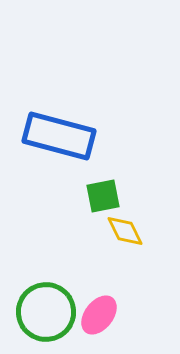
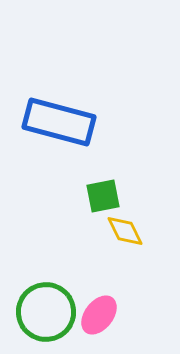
blue rectangle: moved 14 px up
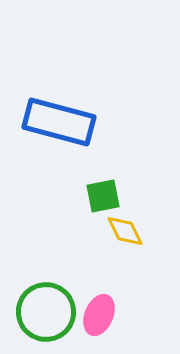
pink ellipse: rotated 15 degrees counterclockwise
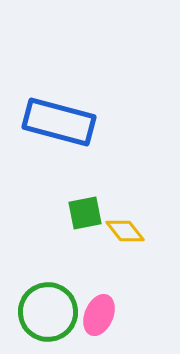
green square: moved 18 px left, 17 px down
yellow diamond: rotated 12 degrees counterclockwise
green circle: moved 2 px right
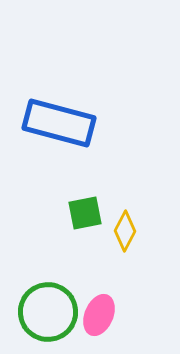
blue rectangle: moved 1 px down
yellow diamond: rotated 66 degrees clockwise
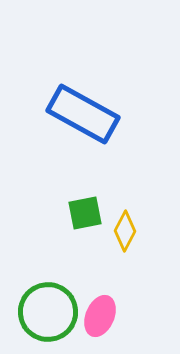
blue rectangle: moved 24 px right, 9 px up; rotated 14 degrees clockwise
pink ellipse: moved 1 px right, 1 px down
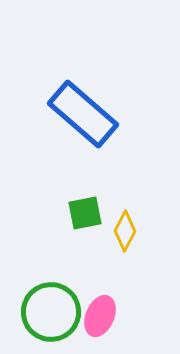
blue rectangle: rotated 12 degrees clockwise
green circle: moved 3 px right
